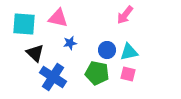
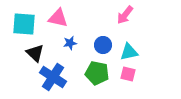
blue circle: moved 4 px left, 5 px up
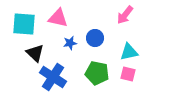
blue circle: moved 8 px left, 7 px up
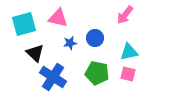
cyan square: rotated 20 degrees counterclockwise
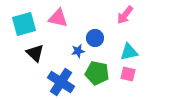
blue star: moved 8 px right, 8 px down
blue cross: moved 8 px right, 5 px down
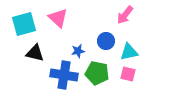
pink triangle: rotated 30 degrees clockwise
blue circle: moved 11 px right, 3 px down
black triangle: rotated 30 degrees counterclockwise
blue cross: moved 3 px right, 7 px up; rotated 24 degrees counterclockwise
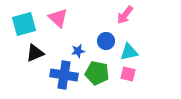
black triangle: rotated 36 degrees counterclockwise
